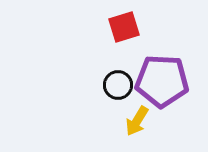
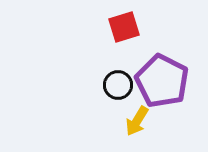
purple pentagon: rotated 24 degrees clockwise
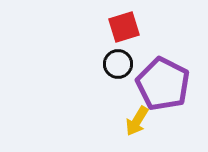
purple pentagon: moved 1 px right, 3 px down
black circle: moved 21 px up
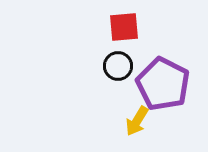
red square: rotated 12 degrees clockwise
black circle: moved 2 px down
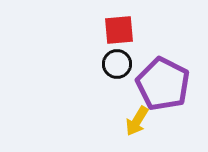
red square: moved 5 px left, 3 px down
black circle: moved 1 px left, 2 px up
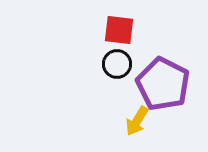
red square: rotated 12 degrees clockwise
